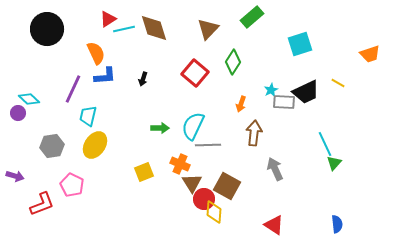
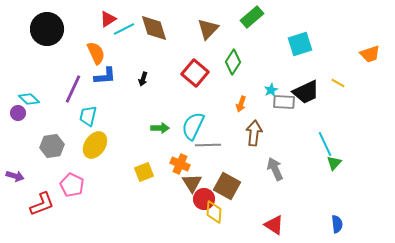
cyan line at (124, 29): rotated 15 degrees counterclockwise
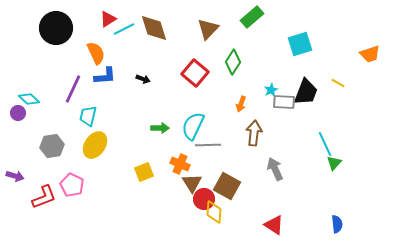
black circle at (47, 29): moved 9 px right, 1 px up
black arrow at (143, 79): rotated 88 degrees counterclockwise
black trapezoid at (306, 92): rotated 44 degrees counterclockwise
red L-shape at (42, 204): moved 2 px right, 7 px up
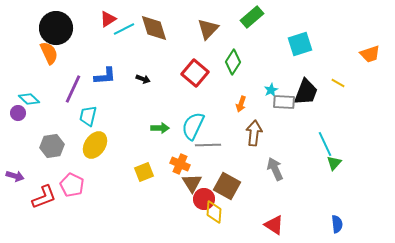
orange semicircle at (96, 53): moved 47 px left
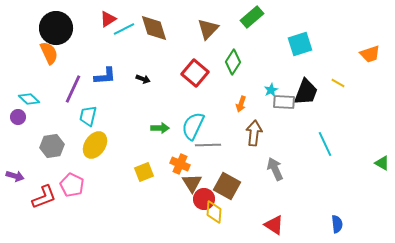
purple circle at (18, 113): moved 4 px down
green triangle at (334, 163): moved 48 px right; rotated 42 degrees counterclockwise
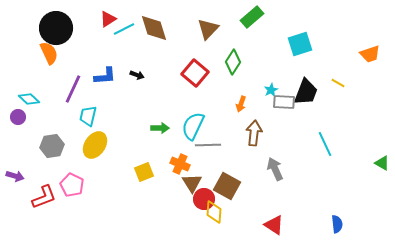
black arrow at (143, 79): moved 6 px left, 4 px up
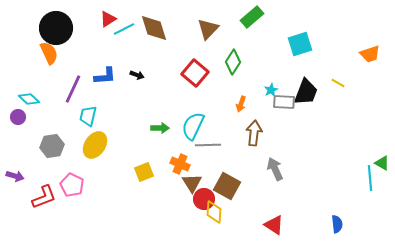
cyan line at (325, 144): moved 45 px right, 34 px down; rotated 20 degrees clockwise
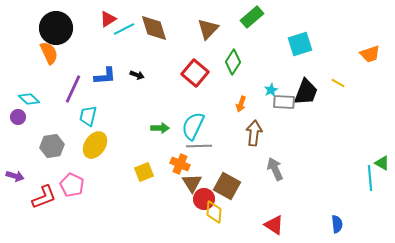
gray line at (208, 145): moved 9 px left, 1 px down
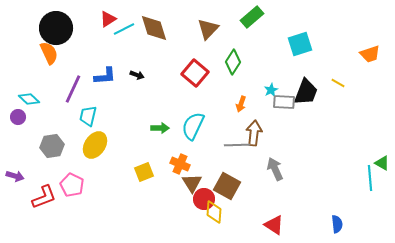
gray line at (199, 146): moved 38 px right, 1 px up
